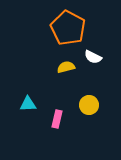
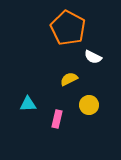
yellow semicircle: moved 3 px right, 12 px down; rotated 12 degrees counterclockwise
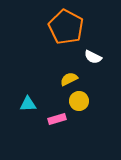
orange pentagon: moved 2 px left, 1 px up
yellow circle: moved 10 px left, 4 px up
pink rectangle: rotated 60 degrees clockwise
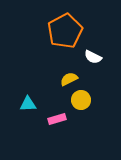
orange pentagon: moved 1 px left, 4 px down; rotated 16 degrees clockwise
yellow circle: moved 2 px right, 1 px up
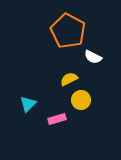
orange pentagon: moved 3 px right; rotated 16 degrees counterclockwise
cyan triangle: rotated 42 degrees counterclockwise
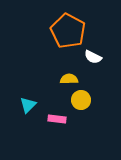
yellow semicircle: rotated 24 degrees clockwise
cyan triangle: moved 1 px down
pink rectangle: rotated 24 degrees clockwise
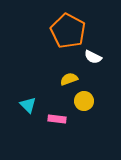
yellow semicircle: rotated 18 degrees counterclockwise
yellow circle: moved 3 px right, 1 px down
cyan triangle: rotated 30 degrees counterclockwise
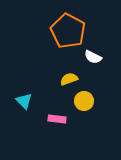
cyan triangle: moved 4 px left, 4 px up
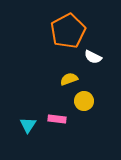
orange pentagon: rotated 16 degrees clockwise
cyan triangle: moved 4 px right, 24 px down; rotated 18 degrees clockwise
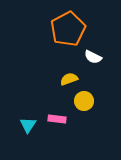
orange pentagon: moved 2 px up
